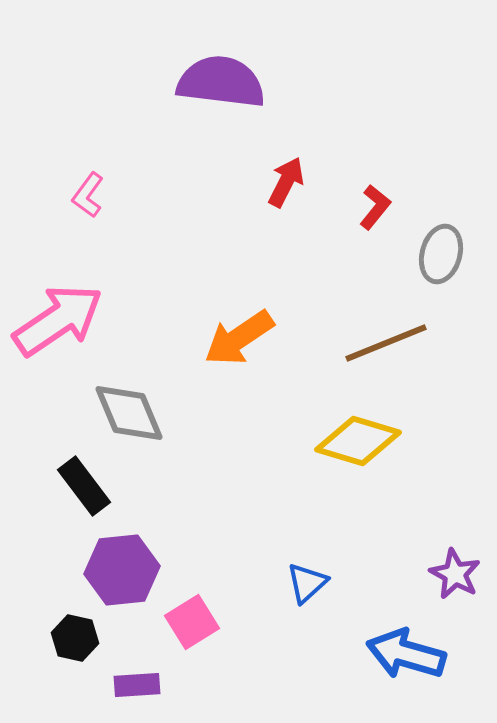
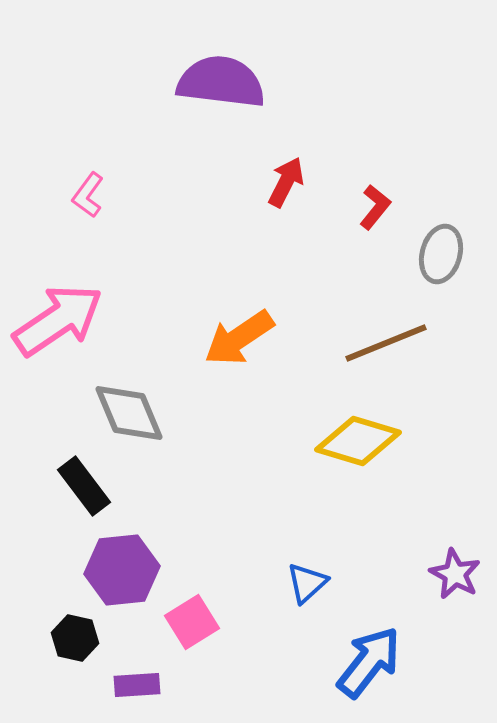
blue arrow: moved 37 px left, 8 px down; rotated 112 degrees clockwise
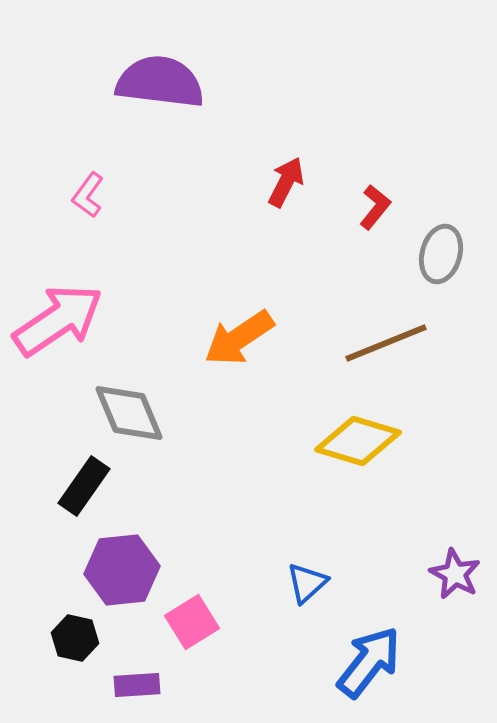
purple semicircle: moved 61 px left
black rectangle: rotated 72 degrees clockwise
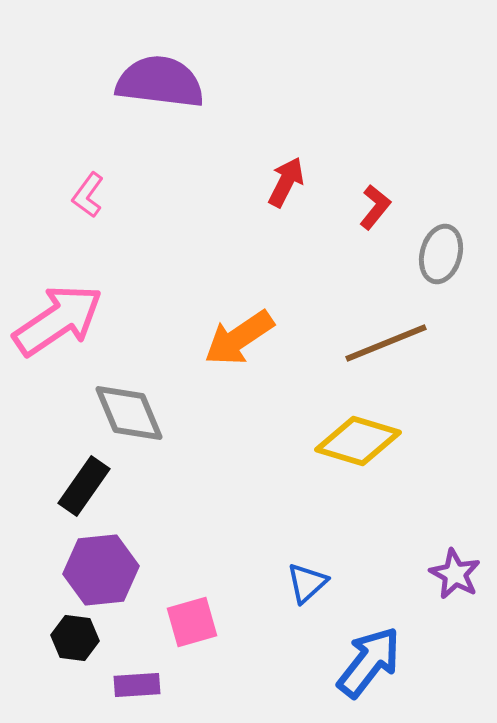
purple hexagon: moved 21 px left
pink square: rotated 16 degrees clockwise
black hexagon: rotated 6 degrees counterclockwise
